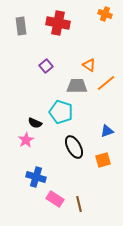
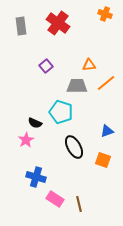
red cross: rotated 25 degrees clockwise
orange triangle: rotated 40 degrees counterclockwise
orange square: rotated 35 degrees clockwise
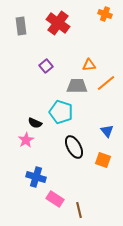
blue triangle: rotated 48 degrees counterclockwise
brown line: moved 6 px down
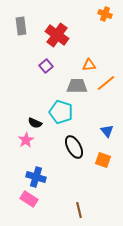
red cross: moved 1 px left, 12 px down
pink rectangle: moved 26 px left
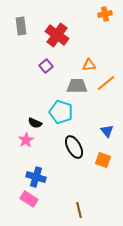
orange cross: rotated 32 degrees counterclockwise
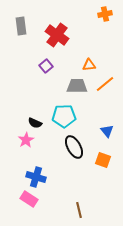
orange line: moved 1 px left, 1 px down
cyan pentagon: moved 3 px right, 4 px down; rotated 20 degrees counterclockwise
